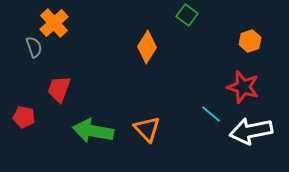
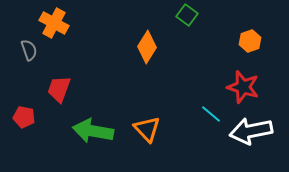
orange cross: rotated 20 degrees counterclockwise
gray semicircle: moved 5 px left, 3 px down
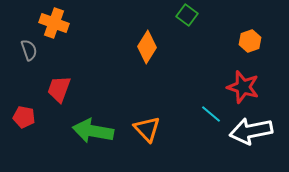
orange cross: rotated 8 degrees counterclockwise
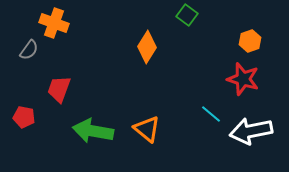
gray semicircle: rotated 55 degrees clockwise
red star: moved 8 px up
orange triangle: rotated 8 degrees counterclockwise
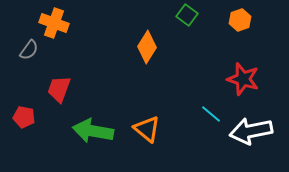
orange hexagon: moved 10 px left, 21 px up
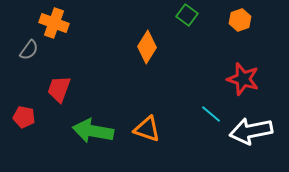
orange triangle: rotated 20 degrees counterclockwise
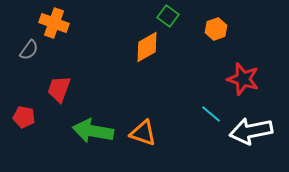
green square: moved 19 px left, 1 px down
orange hexagon: moved 24 px left, 9 px down
orange diamond: rotated 28 degrees clockwise
orange triangle: moved 4 px left, 4 px down
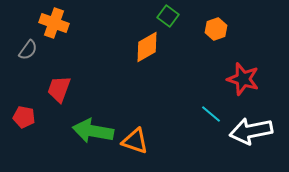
gray semicircle: moved 1 px left
orange triangle: moved 8 px left, 8 px down
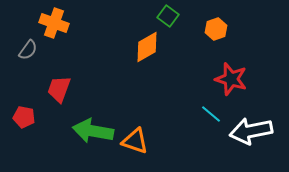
red star: moved 12 px left
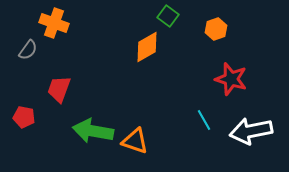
cyan line: moved 7 px left, 6 px down; rotated 20 degrees clockwise
